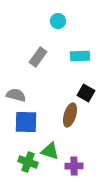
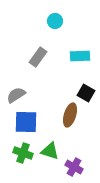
cyan circle: moved 3 px left
gray semicircle: rotated 48 degrees counterclockwise
green cross: moved 5 px left, 9 px up
purple cross: moved 1 px down; rotated 30 degrees clockwise
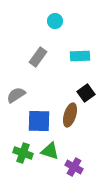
black square: rotated 24 degrees clockwise
blue square: moved 13 px right, 1 px up
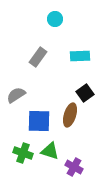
cyan circle: moved 2 px up
black square: moved 1 px left
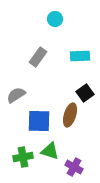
green cross: moved 4 px down; rotated 30 degrees counterclockwise
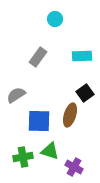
cyan rectangle: moved 2 px right
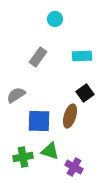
brown ellipse: moved 1 px down
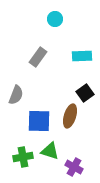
gray semicircle: rotated 144 degrees clockwise
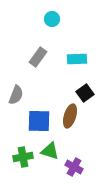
cyan circle: moved 3 px left
cyan rectangle: moved 5 px left, 3 px down
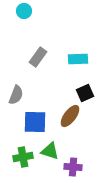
cyan circle: moved 28 px left, 8 px up
cyan rectangle: moved 1 px right
black square: rotated 12 degrees clockwise
brown ellipse: rotated 20 degrees clockwise
blue square: moved 4 px left, 1 px down
purple cross: moved 1 px left; rotated 24 degrees counterclockwise
